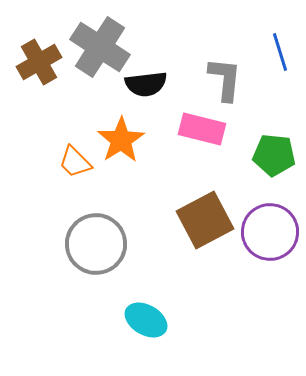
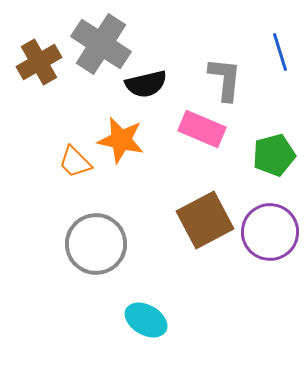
gray cross: moved 1 px right, 3 px up
black semicircle: rotated 6 degrees counterclockwise
pink rectangle: rotated 9 degrees clockwise
orange star: rotated 27 degrees counterclockwise
green pentagon: rotated 21 degrees counterclockwise
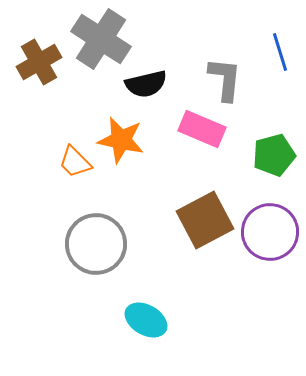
gray cross: moved 5 px up
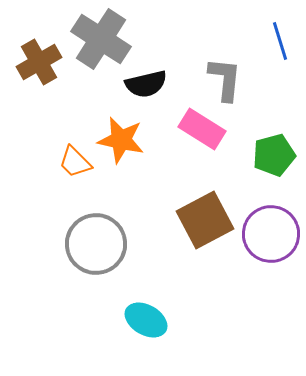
blue line: moved 11 px up
pink rectangle: rotated 9 degrees clockwise
purple circle: moved 1 px right, 2 px down
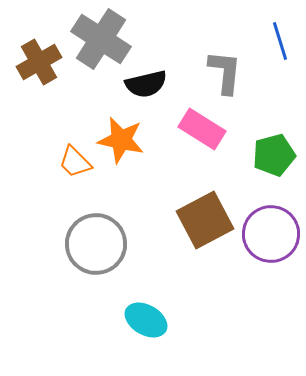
gray L-shape: moved 7 px up
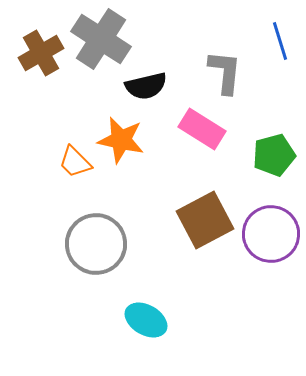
brown cross: moved 2 px right, 9 px up
black semicircle: moved 2 px down
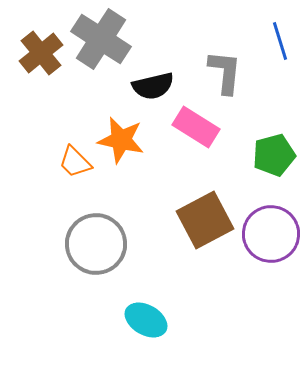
brown cross: rotated 9 degrees counterclockwise
black semicircle: moved 7 px right
pink rectangle: moved 6 px left, 2 px up
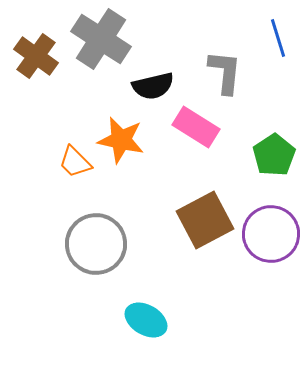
blue line: moved 2 px left, 3 px up
brown cross: moved 5 px left, 3 px down; rotated 15 degrees counterclockwise
green pentagon: rotated 18 degrees counterclockwise
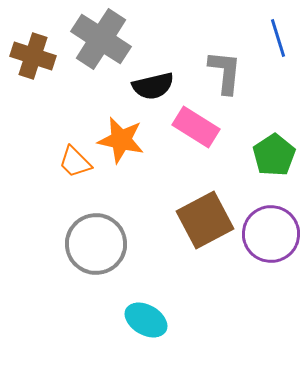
brown cross: moved 3 px left; rotated 18 degrees counterclockwise
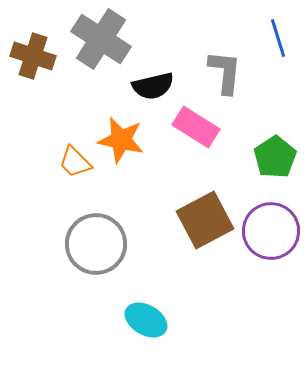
green pentagon: moved 1 px right, 2 px down
purple circle: moved 3 px up
